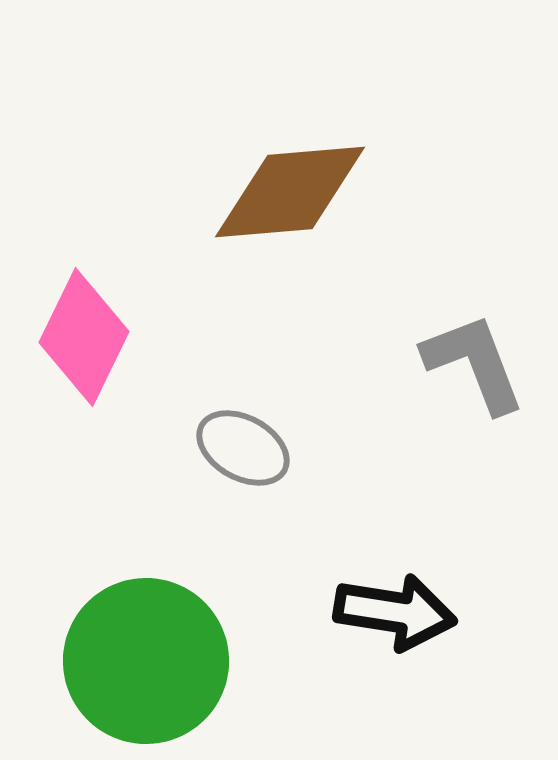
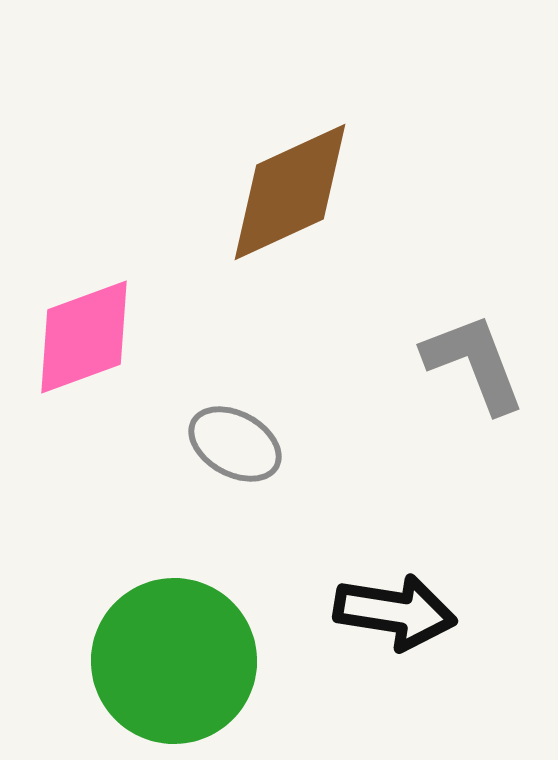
brown diamond: rotated 20 degrees counterclockwise
pink diamond: rotated 44 degrees clockwise
gray ellipse: moved 8 px left, 4 px up
green circle: moved 28 px right
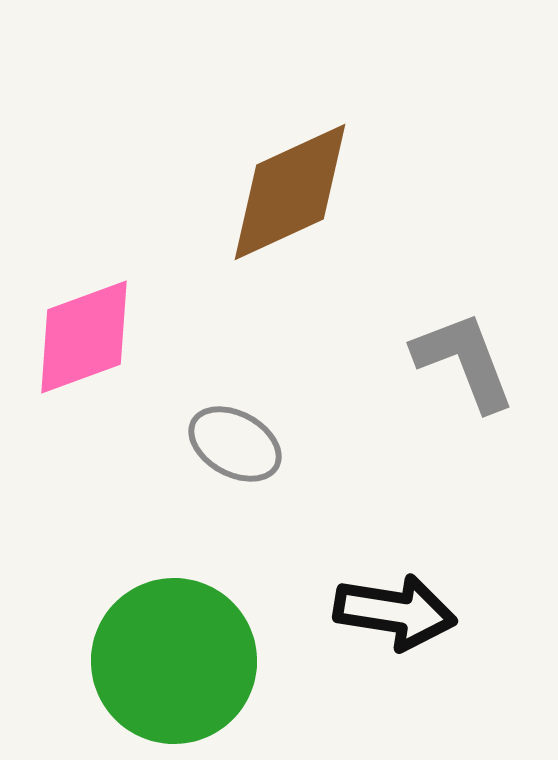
gray L-shape: moved 10 px left, 2 px up
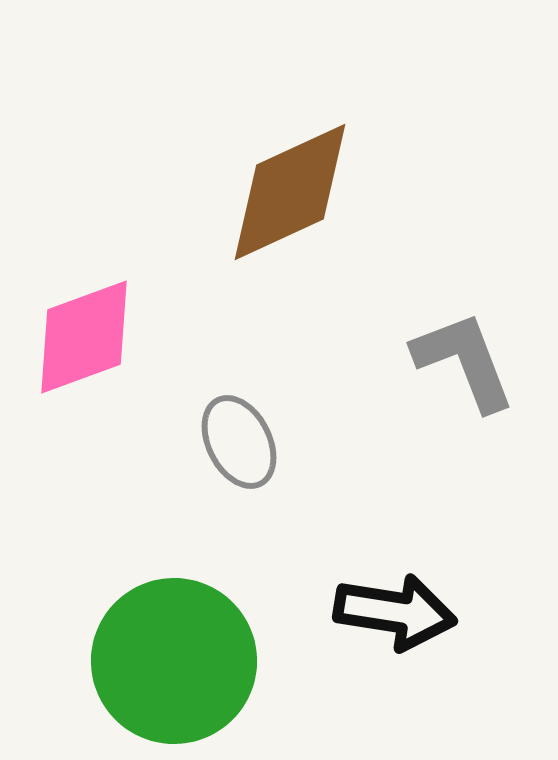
gray ellipse: moved 4 px right, 2 px up; rotated 34 degrees clockwise
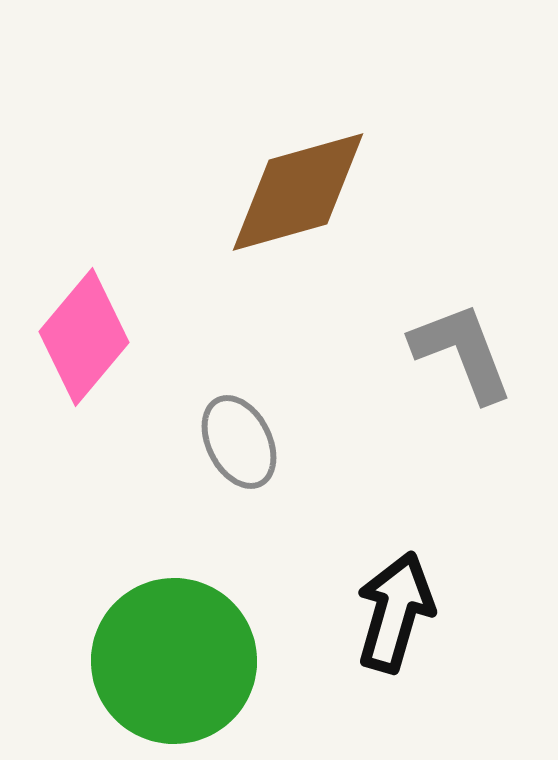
brown diamond: moved 8 px right; rotated 9 degrees clockwise
pink diamond: rotated 30 degrees counterclockwise
gray L-shape: moved 2 px left, 9 px up
black arrow: rotated 83 degrees counterclockwise
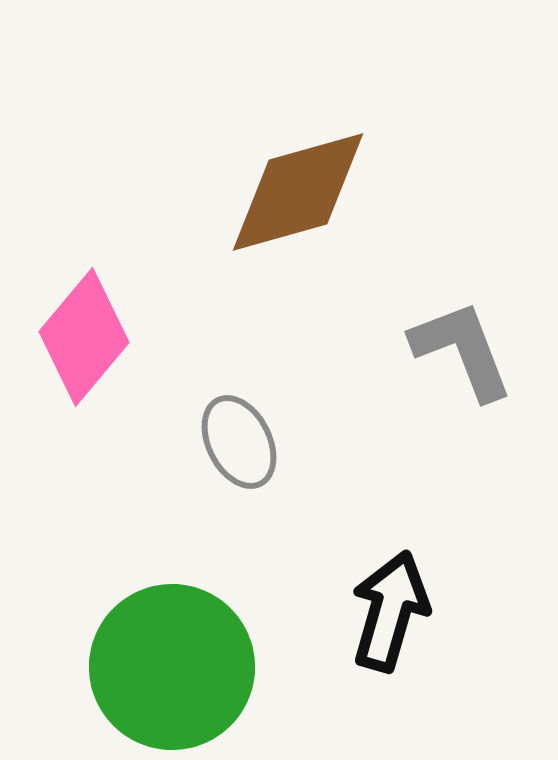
gray L-shape: moved 2 px up
black arrow: moved 5 px left, 1 px up
green circle: moved 2 px left, 6 px down
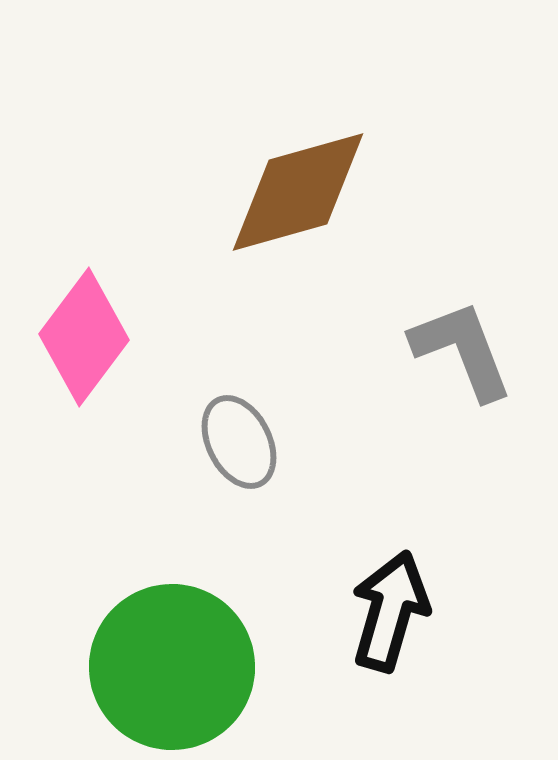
pink diamond: rotated 3 degrees counterclockwise
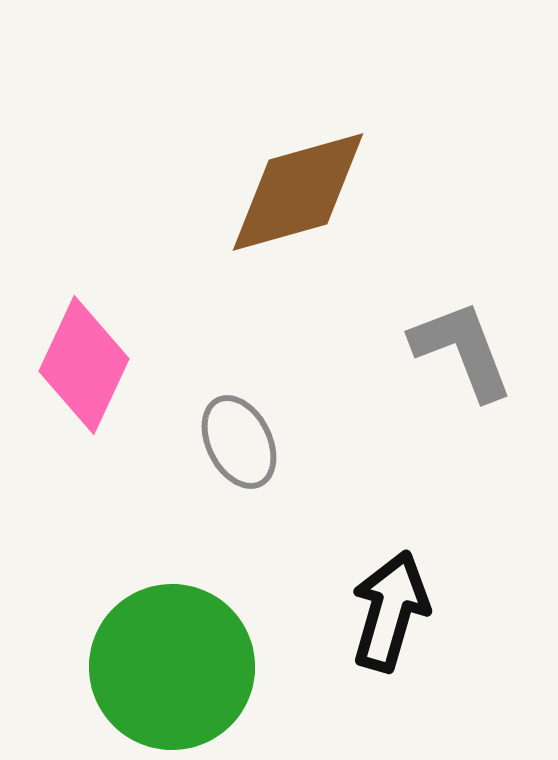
pink diamond: moved 28 px down; rotated 12 degrees counterclockwise
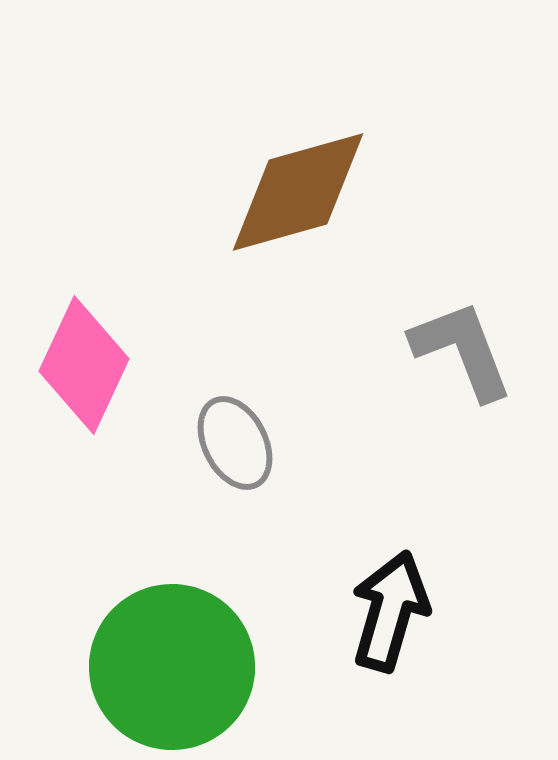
gray ellipse: moved 4 px left, 1 px down
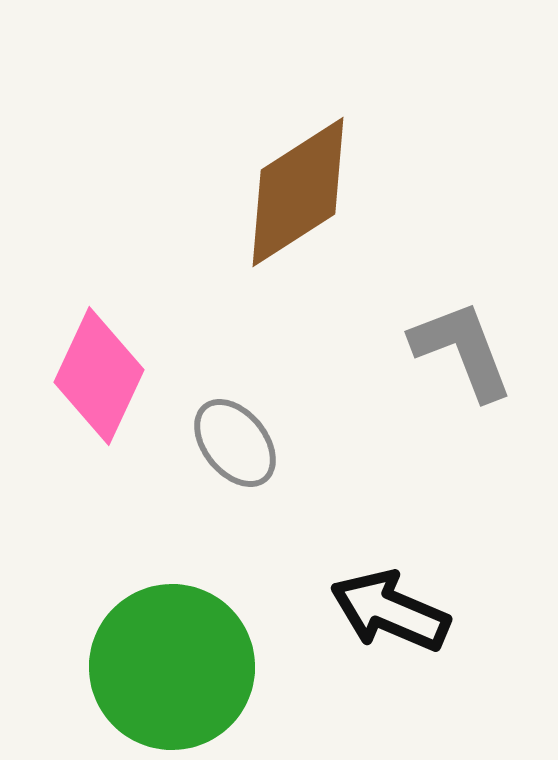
brown diamond: rotated 17 degrees counterclockwise
pink diamond: moved 15 px right, 11 px down
gray ellipse: rotated 12 degrees counterclockwise
black arrow: rotated 83 degrees counterclockwise
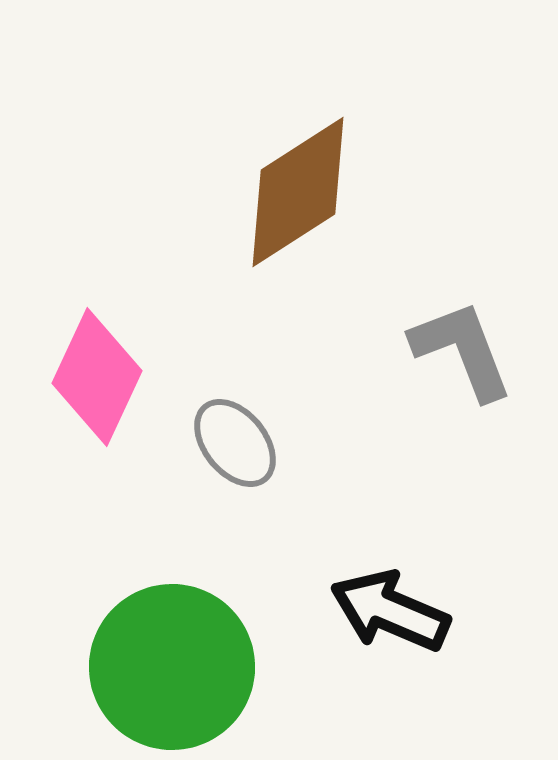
pink diamond: moved 2 px left, 1 px down
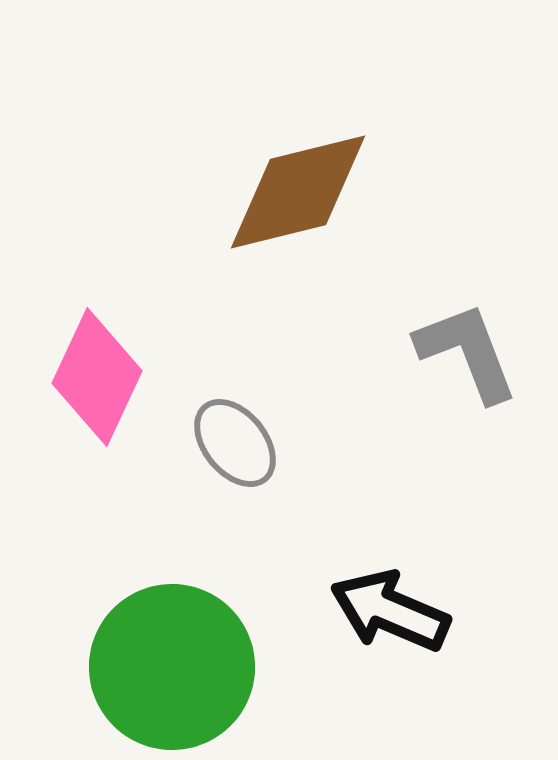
brown diamond: rotated 19 degrees clockwise
gray L-shape: moved 5 px right, 2 px down
